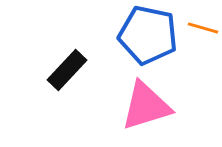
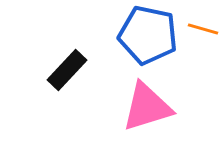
orange line: moved 1 px down
pink triangle: moved 1 px right, 1 px down
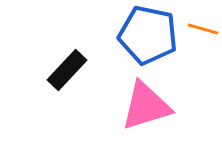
pink triangle: moved 1 px left, 1 px up
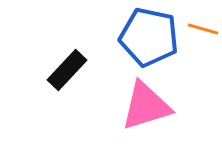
blue pentagon: moved 1 px right, 2 px down
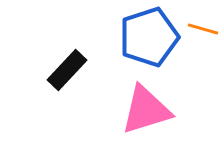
blue pentagon: rotated 30 degrees counterclockwise
pink triangle: moved 4 px down
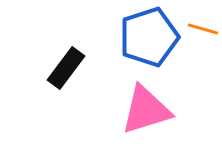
black rectangle: moved 1 px left, 2 px up; rotated 6 degrees counterclockwise
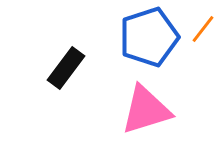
orange line: rotated 68 degrees counterclockwise
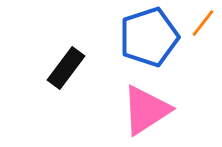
orange line: moved 6 px up
pink triangle: rotated 16 degrees counterclockwise
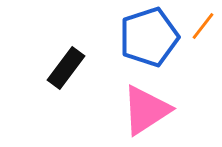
orange line: moved 3 px down
